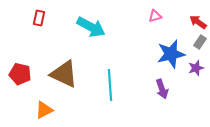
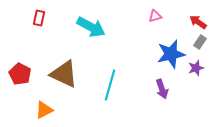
red pentagon: rotated 15 degrees clockwise
cyan line: rotated 20 degrees clockwise
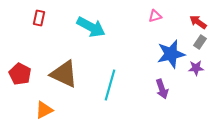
purple star: rotated 14 degrees clockwise
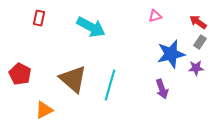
brown triangle: moved 9 px right, 5 px down; rotated 16 degrees clockwise
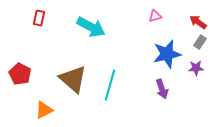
blue star: moved 4 px left
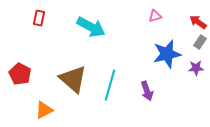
purple arrow: moved 15 px left, 2 px down
